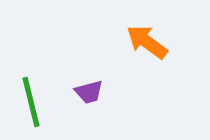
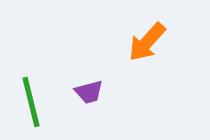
orange arrow: rotated 84 degrees counterclockwise
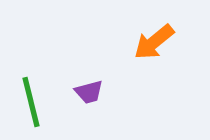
orange arrow: moved 7 px right; rotated 9 degrees clockwise
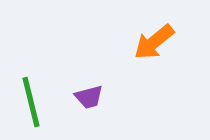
purple trapezoid: moved 5 px down
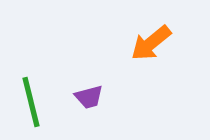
orange arrow: moved 3 px left, 1 px down
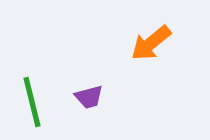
green line: moved 1 px right
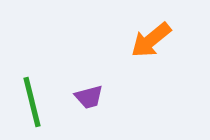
orange arrow: moved 3 px up
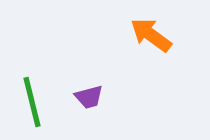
orange arrow: moved 5 px up; rotated 75 degrees clockwise
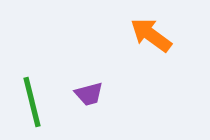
purple trapezoid: moved 3 px up
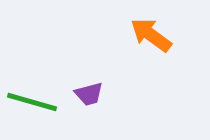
green line: rotated 60 degrees counterclockwise
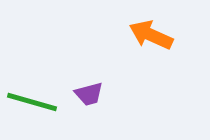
orange arrow: rotated 12 degrees counterclockwise
